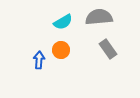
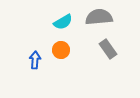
blue arrow: moved 4 px left
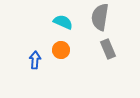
gray semicircle: moved 1 px right; rotated 76 degrees counterclockwise
cyan semicircle: rotated 126 degrees counterclockwise
gray rectangle: rotated 12 degrees clockwise
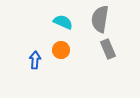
gray semicircle: moved 2 px down
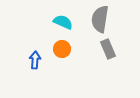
orange circle: moved 1 px right, 1 px up
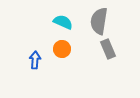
gray semicircle: moved 1 px left, 2 px down
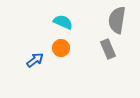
gray semicircle: moved 18 px right, 1 px up
orange circle: moved 1 px left, 1 px up
blue arrow: rotated 48 degrees clockwise
